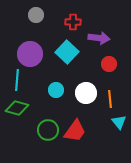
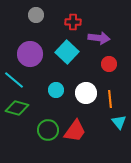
cyan line: moved 3 px left; rotated 55 degrees counterclockwise
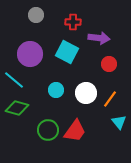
cyan square: rotated 15 degrees counterclockwise
orange line: rotated 42 degrees clockwise
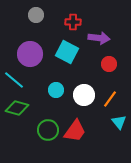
white circle: moved 2 px left, 2 px down
